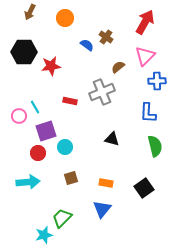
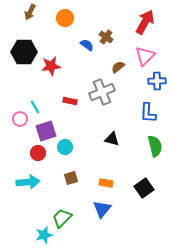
pink circle: moved 1 px right, 3 px down
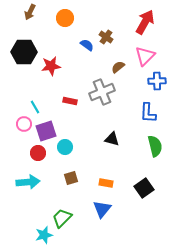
pink circle: moved 4 px right, 5 px down
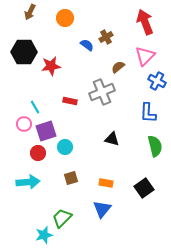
red arrow: rotated 50 degrees counterclockwise
brown cross: rotated 24 degrees clockwise
blue cross: rotated 30 degrees clockwise
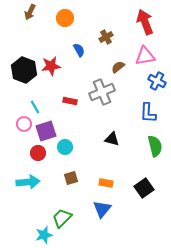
blue semicircle: moved 8 px left, 5 px down; rotated 24 degrees clockwise
black hexagon: moved 18 px down; rotated 20 degrees clockwise
pink triangle: rotated 35 degrees clockwise
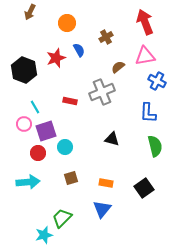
orange circle: moved 2 px right, 5 px down
red star: moved 5 px right, 8 px up; rotated 12 degrees counterclockwise
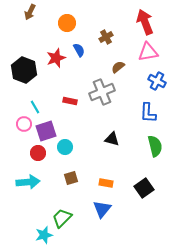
pink triangle: moved 3 px right, 4 px up
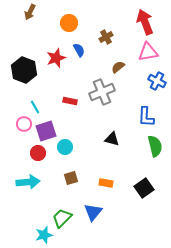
orange circle: moved 2 px right
blue L-shape: moved 2 px left, 4 px down
blue triangle: moved 9 px left, 3 px down
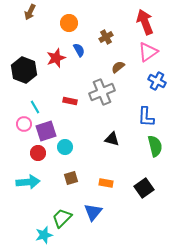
pink triangle: rotated 25 degrees counterclockwise
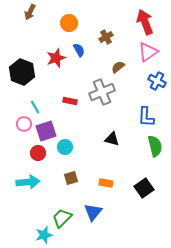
black hexagon: moved 2 px left, 2 px down
